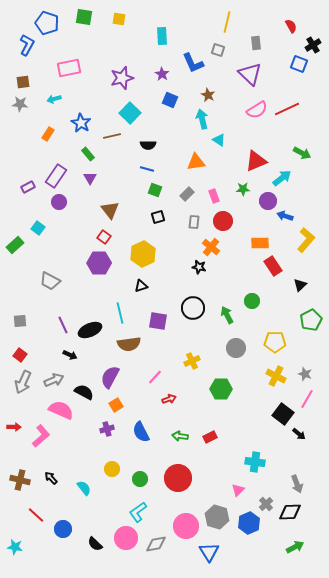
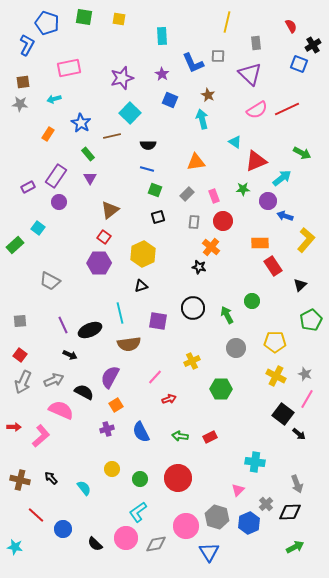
gray square at (218, 50): moved 6 px down; rotated 16 degrees counterclockwise
cyan triangle at (219, 140): moved 16 px right, 2 px down
brown triangle at (110, 210): rotated 30 degrees clockwise
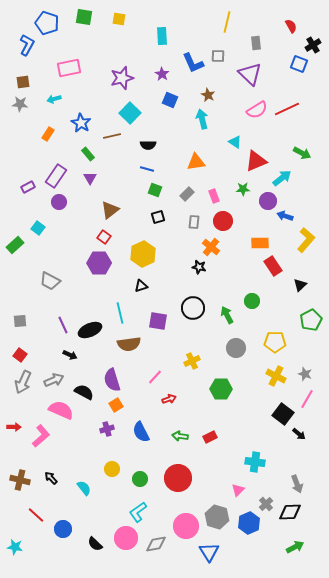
purple semicircle at (110, 377): moved 2 px right, 3 px down; rotated 45 degrees counterclockwise
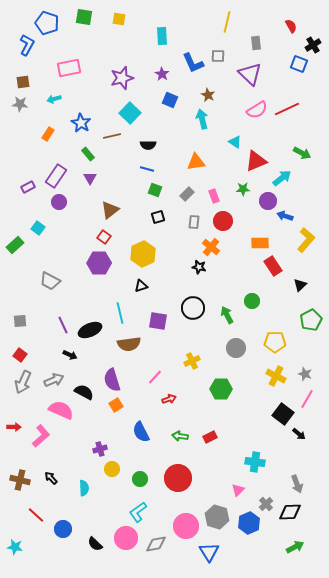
purple cross at (107, 429): moved 7 px left, 20 px down
cyan semicircle at (84, 488): rotated 35 degrees clockwise
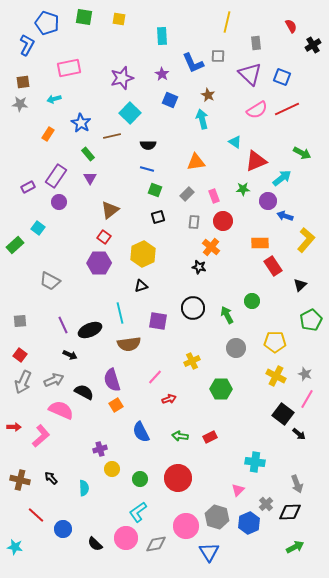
blue square at (299, 64): moved 17 px left, 13 px down
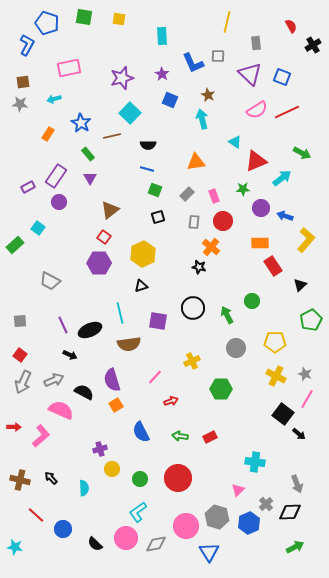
red line at (287, 109): moved 3 px down
purple circle at (268, 201): moved 7 px left, 7 px down
red arrow at (169, 399): moved 2 px right, 2 px down
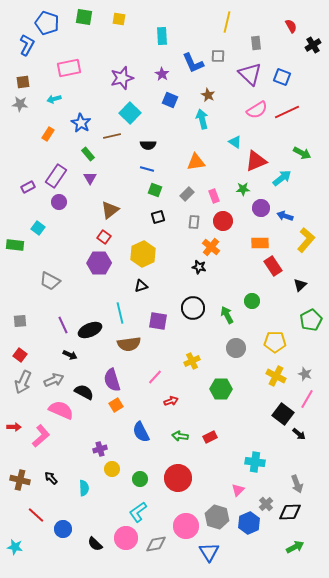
green rectangle at (15, 245): rotated 48 degrees clockwise
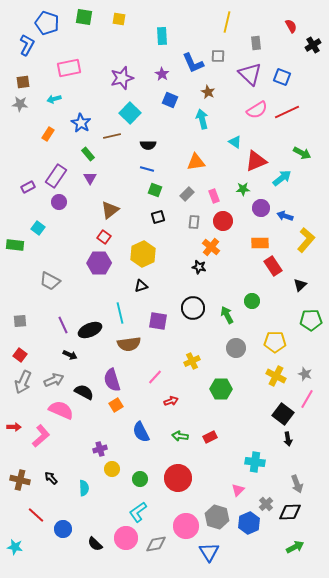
brown star at (208, 95): moved 3 px up
green pentagon at (311, 320): rotated 25 degrees clockwise
black arrow at (299, 434): moved 11 px left, 5 px down; rotated 40 degrees clockwise
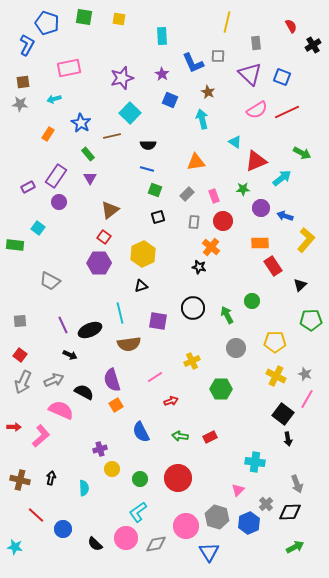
pink line at (155, 377): rotated 14 degrees clockwise
black arrow at (51, 478): rotated 56 degrees clockwise
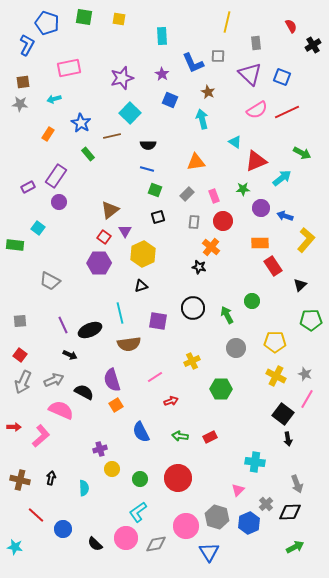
purple triangle at (90, 178): moved 35 px right, 53 px down
